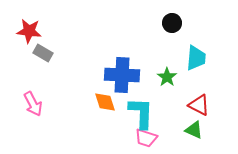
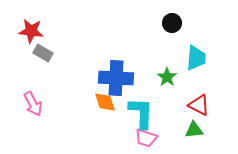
red star: moved 2 px right
blue cross: moved 6 px left, 3 px down
green triangle: rotated 30 degrees counterclockwise
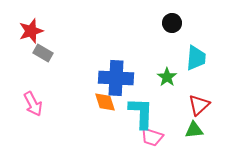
red star: rotated 25 degrees counterclockwise
red triangle: rotated 50 degrees clockwise
pink trapezoid: moved 6 px right, 1 px up
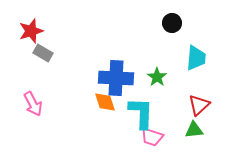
green star: moved 10 px left
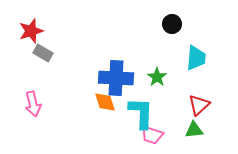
black circle: moved 1 px down
pink arrow: rotated 15 degrees clockwise
pink trapezoid: moved 2 px up
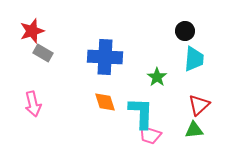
black circle: moved 13 px right, 7 px down
red star: moved 1 px right
cyan trapezoid: moved 2 px left, 1 px down
blue cross: moved 11 px left, 21 px up
pink trapezoid: moved 2 px left
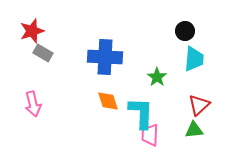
orange diamond: moved 3 px right, 1 px up
pink trapezoid: rotated 75 degrees clockwise
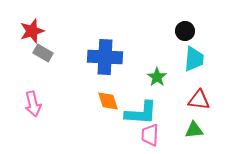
red triangle: moved 5 px up; rotated 50 degrees clockwise
cyan L-shape: rotated 92 degrees clockwise
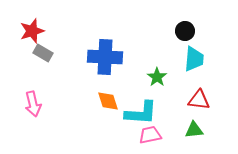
pink trapezoid: rotated 75 degrees clockwise
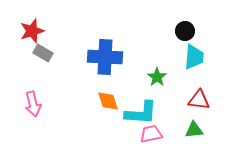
cyan trapezoid: moved 2 px up
pink trapezoid: moved 1 px right, 1 px up
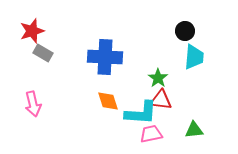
green star: moved 1 px right, 1 px down
red triangle: moved 38 px left
